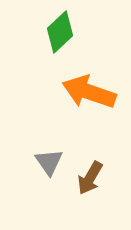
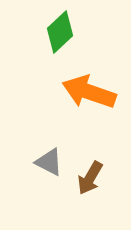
gray triangle: rotated 28 degrees counterclockwise
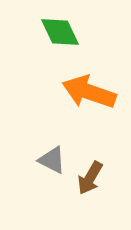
green diamond: rotated 72 degrees counterclockwise
gray triangle: moved 3 px right, 2 px up
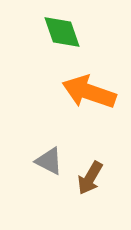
green diamond: moved 2 px right; rotated 6 degrees clockwise
gray triangle: moved 3 px left, 1 px down
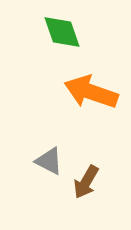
orange arrow: moved 2 px right
brown arrow: moved 4 px left, 4 px down
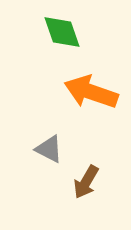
gray triangle: moved 12 px up
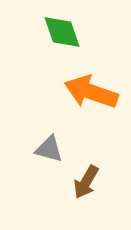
gray triangle: rotated 12 degrees counterclockwise
